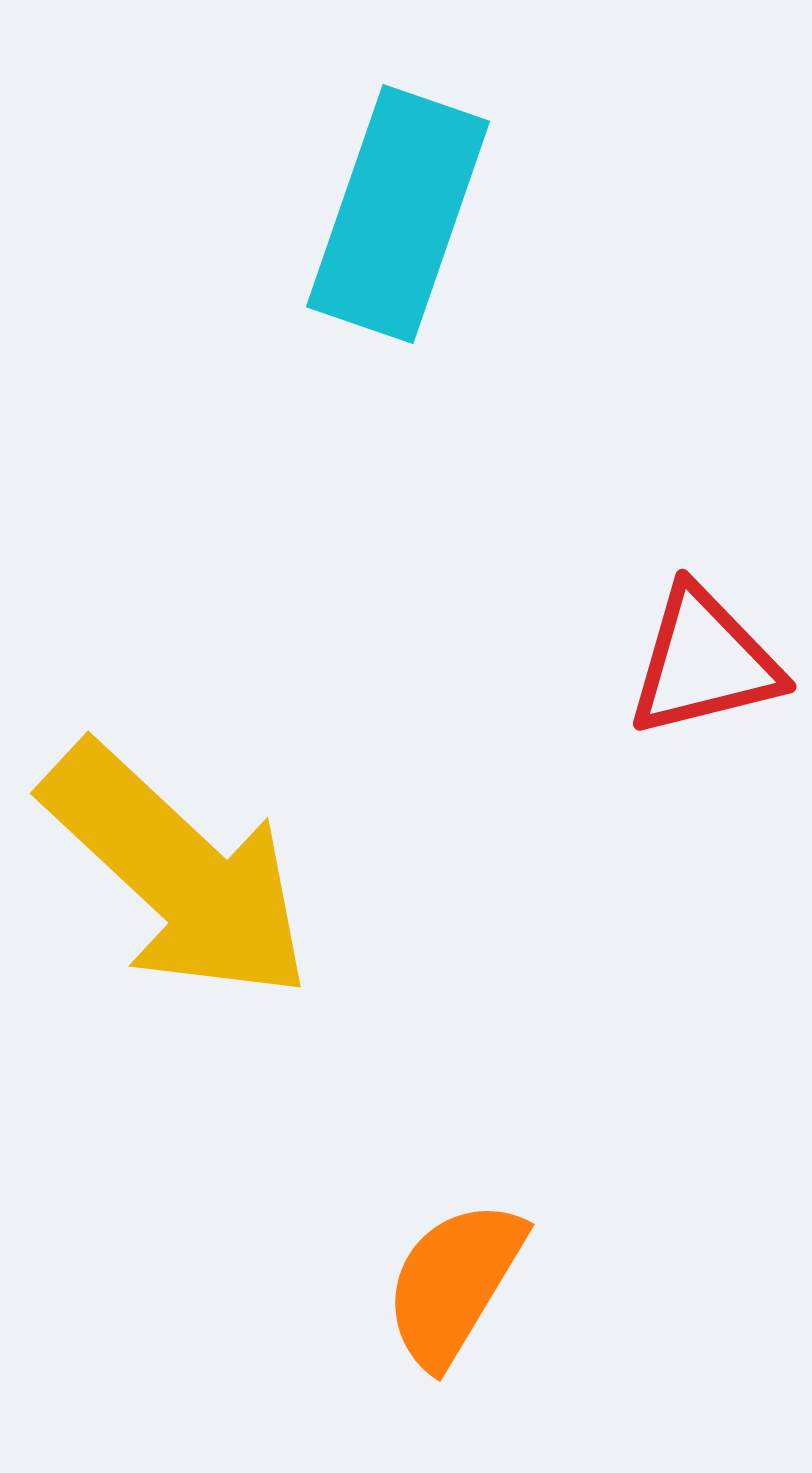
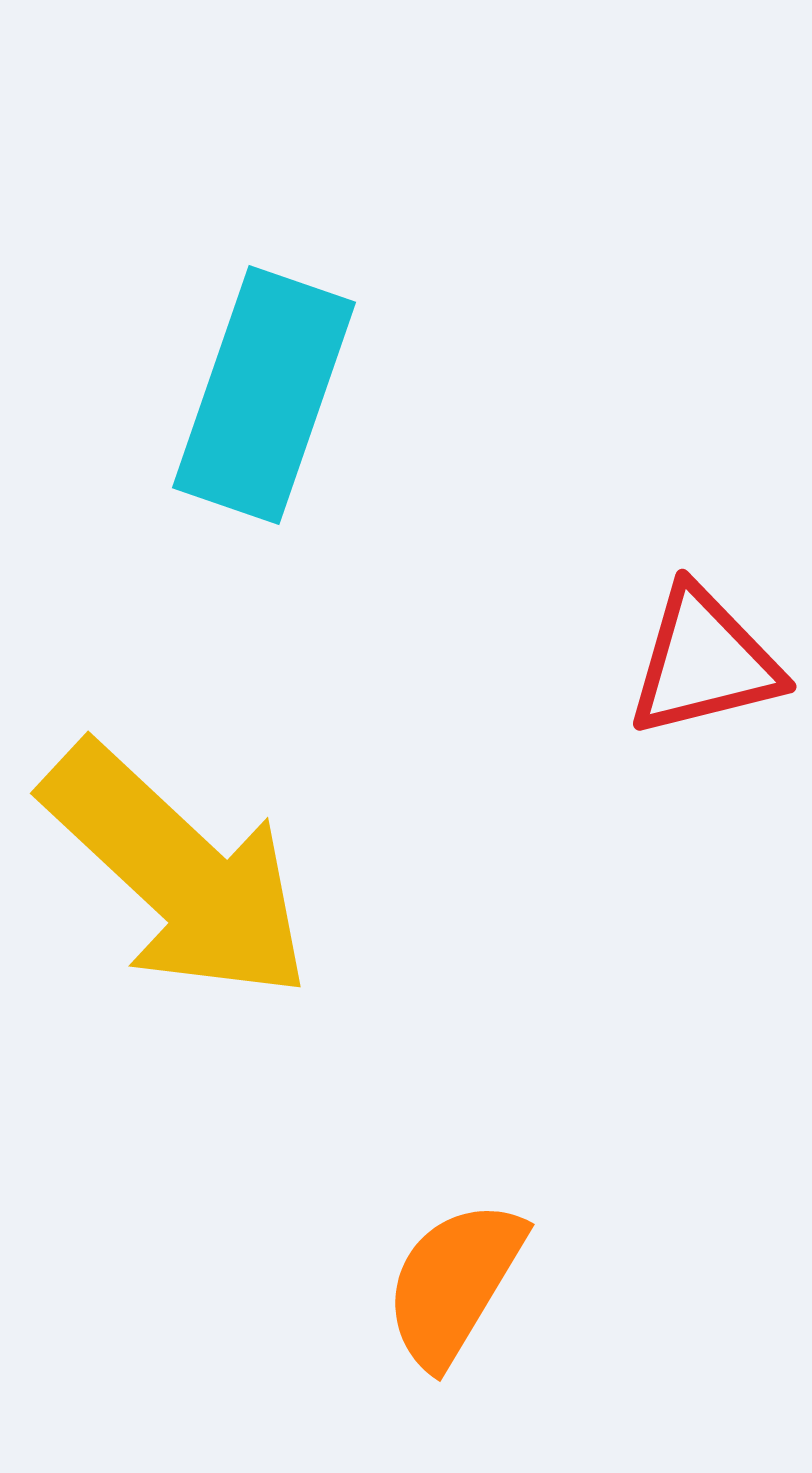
cyan rectangle: moved 134 px left, 181 px down
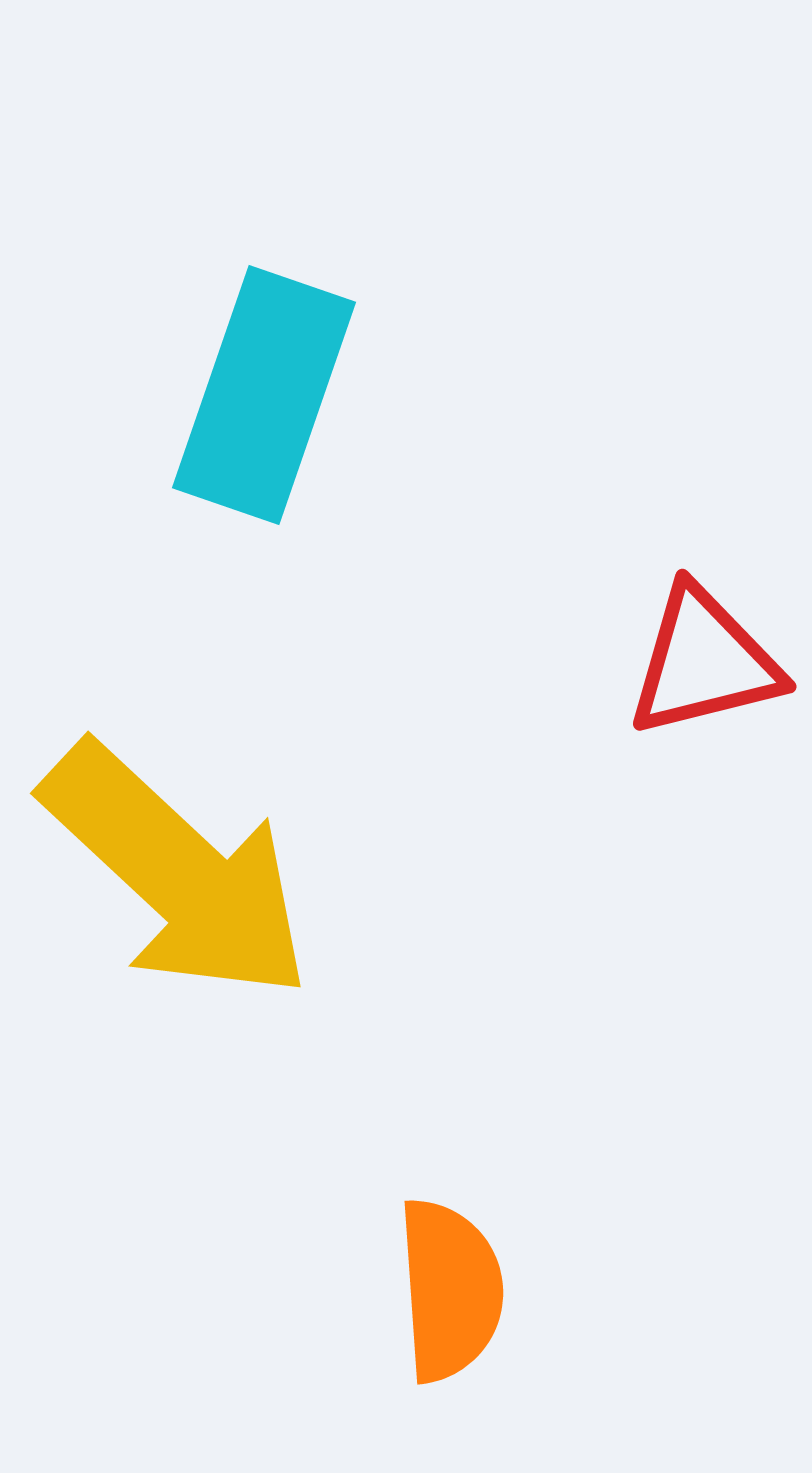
orange semicircle: moved 4 px left, 7 px down; rotated 145 degrees clockwise
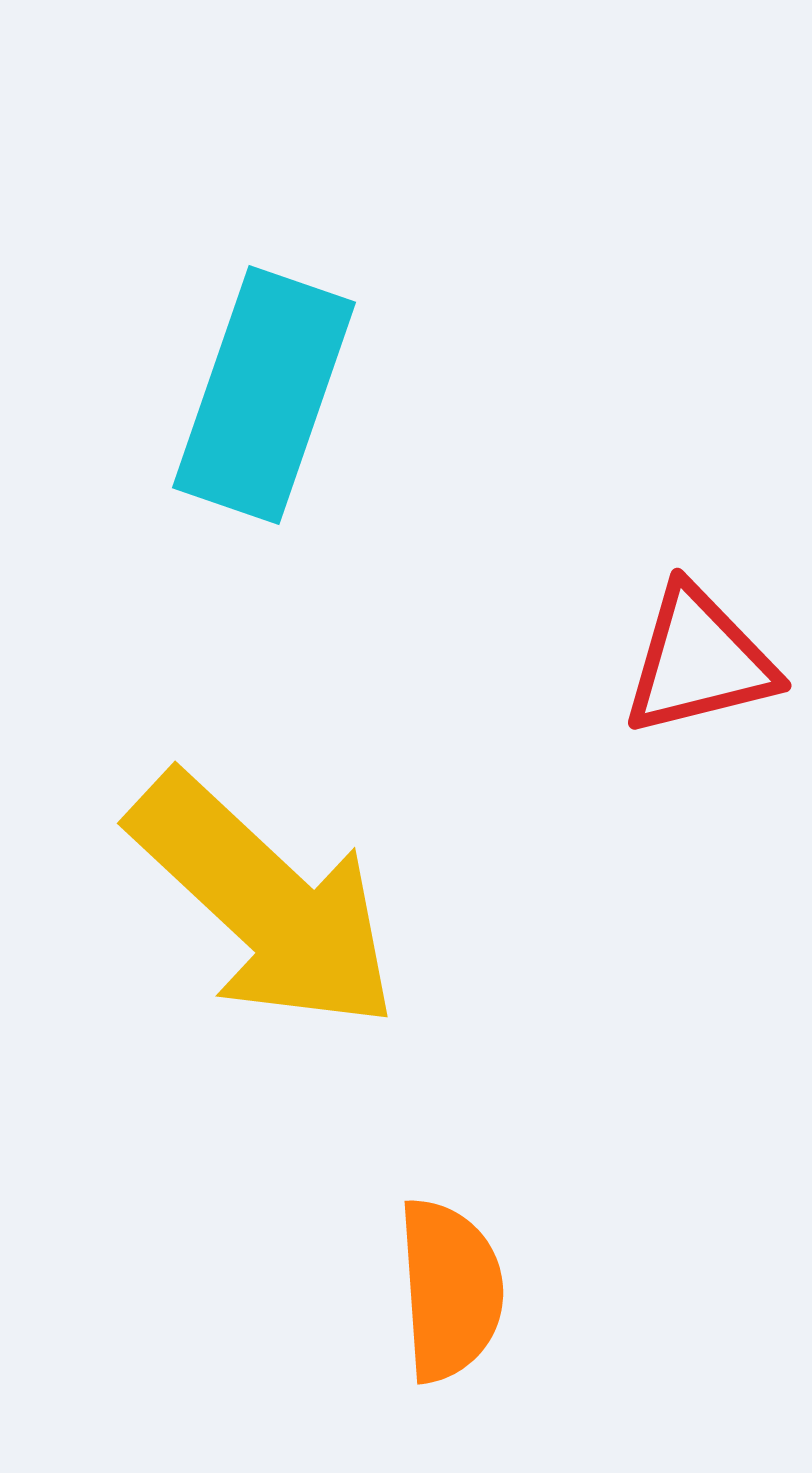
red triangle: moved 5 px left, 1 px up
yellow arrow: moved 87 px right, 30 px down
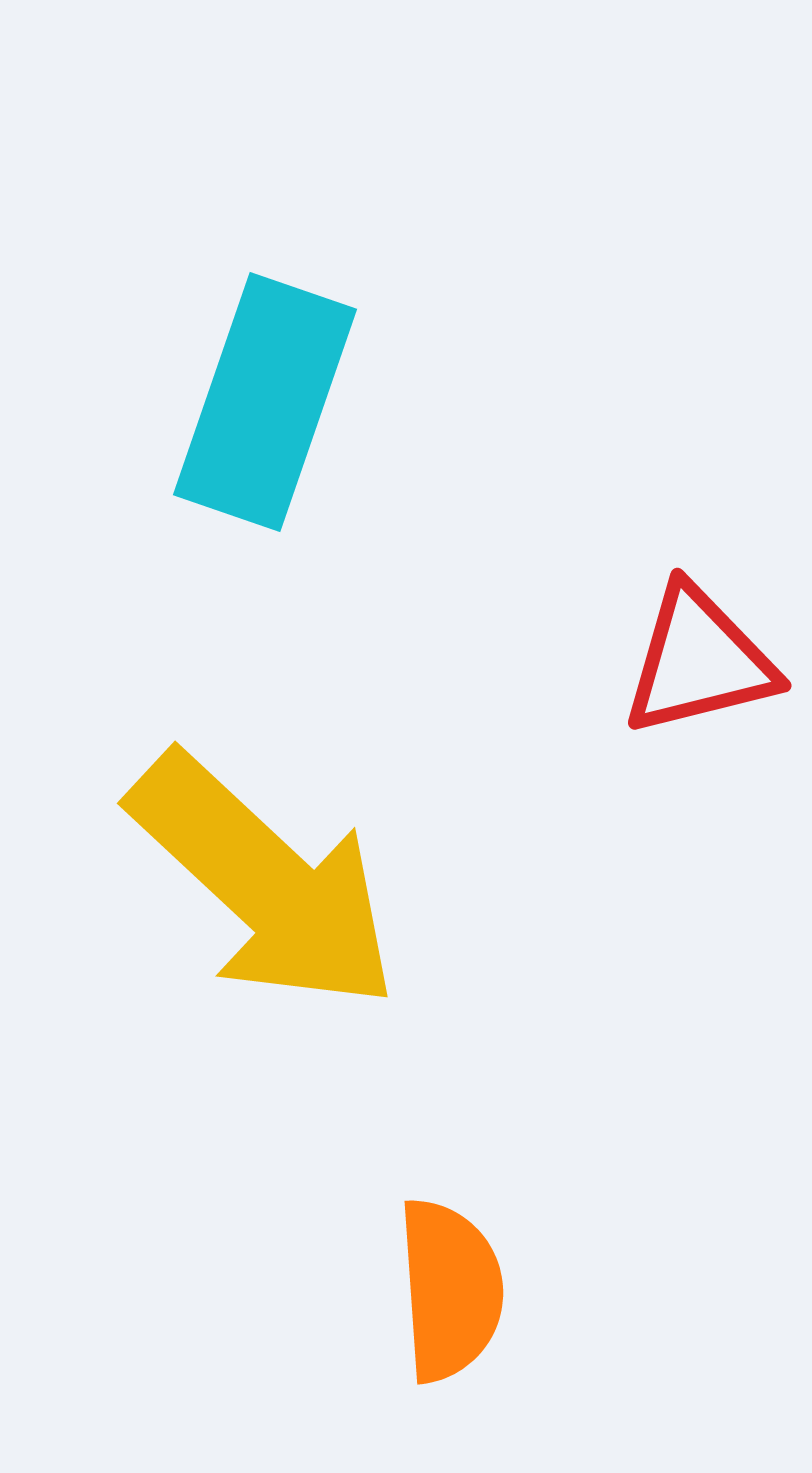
cyan rectangle: moved 1 px right, 7 px down
yellow arrow: moved 20 px up
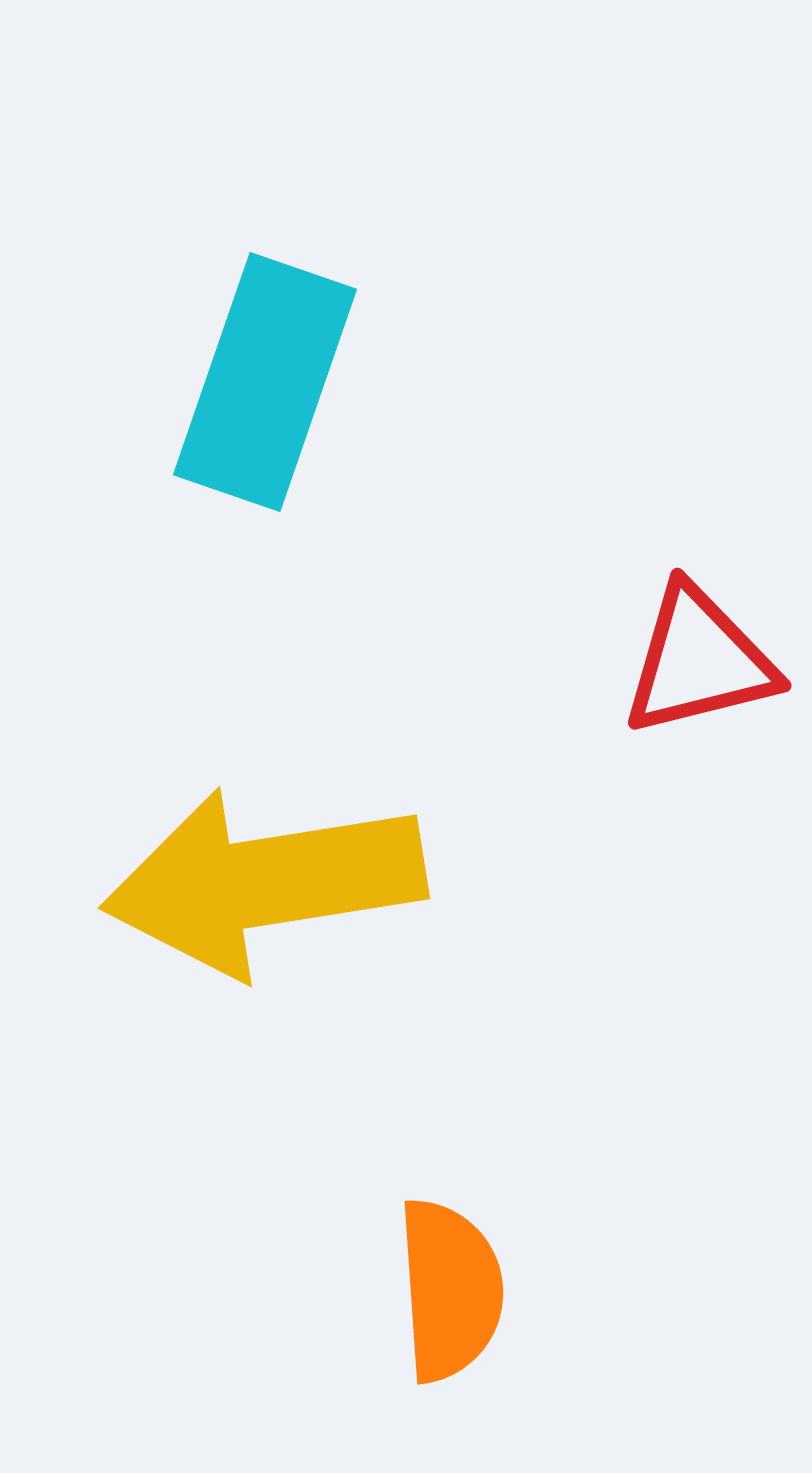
cyan rectangle: moved 20 px up
yellow arrow: rotated 128 degrees clockwise
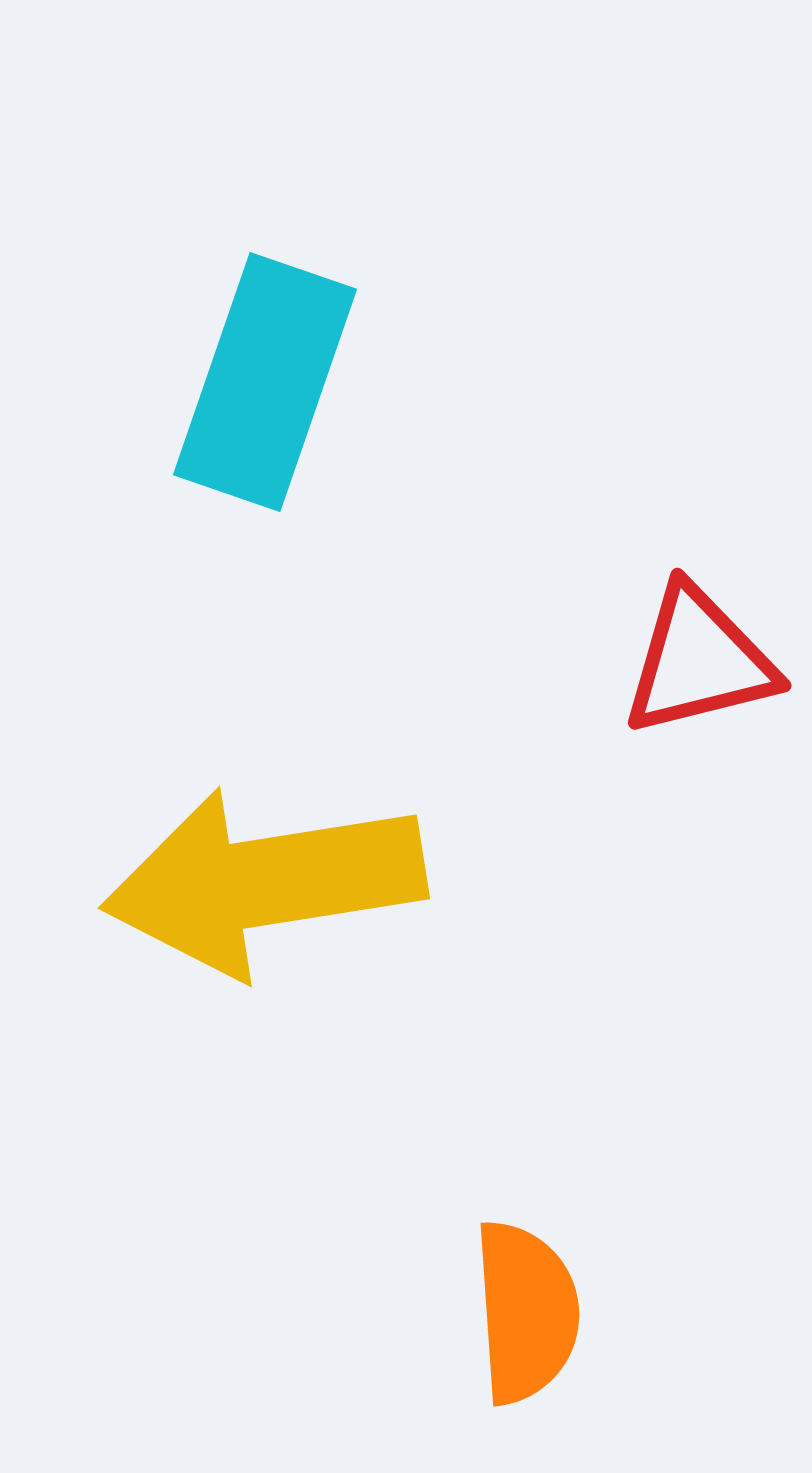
orange semicircle: moved 76 px right, 22 px down
